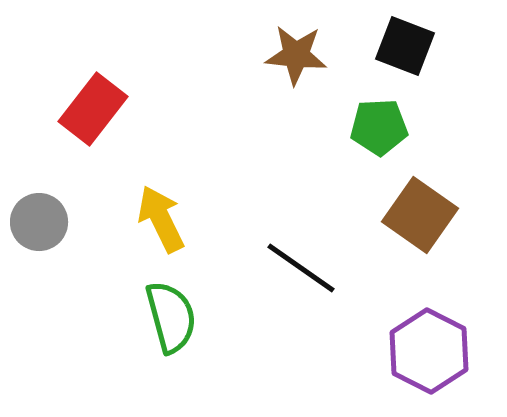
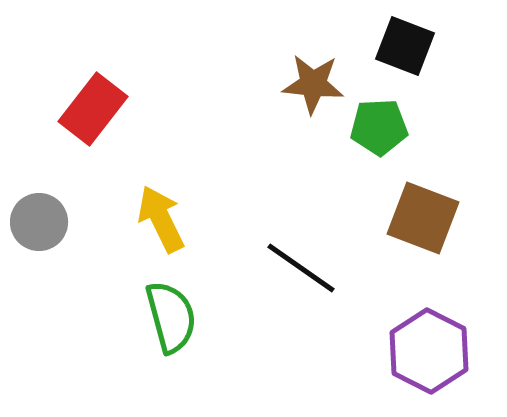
brown star: moved 17 px right, 29 px down
brown square: moved 3 px right, 3 px down; rotated 14 degrees counterclockwise
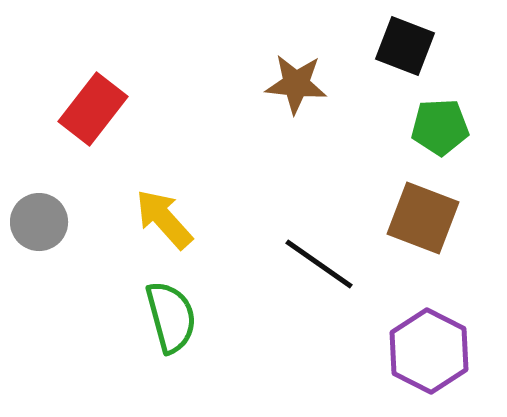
brown star: moved 17 px left
green pentagon: moved 61 px right
yellow arrow: moved 3 px right; rotated 16 degrees counterclockwise
black line: moved 18 px right, 4 px up
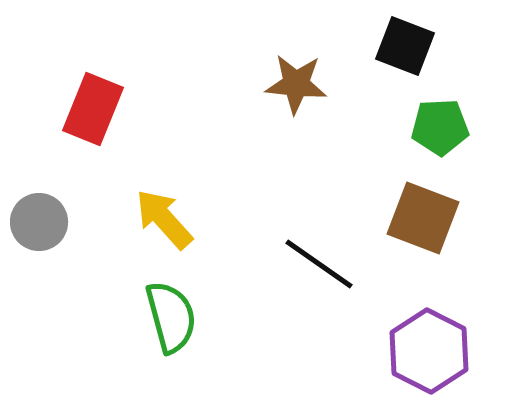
red rectangle: rotated 16 degrees counterclockwise
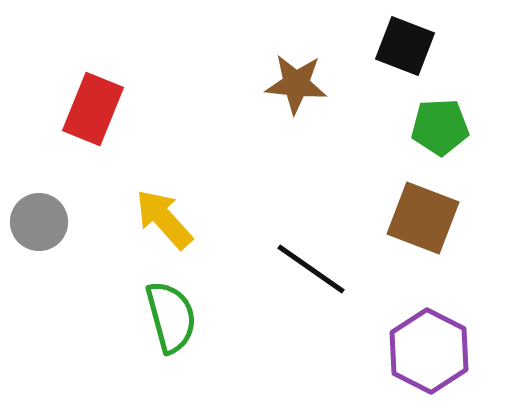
black line: moved 8 px left, 5 px down
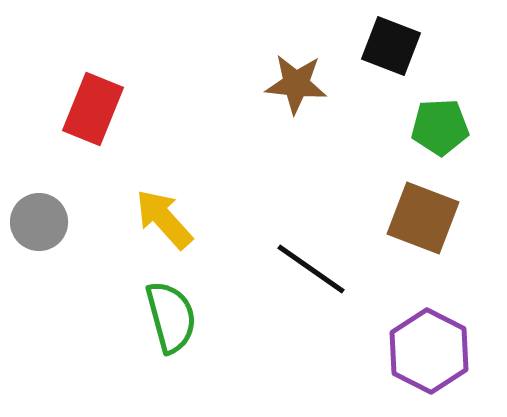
black square: moved 14 px left
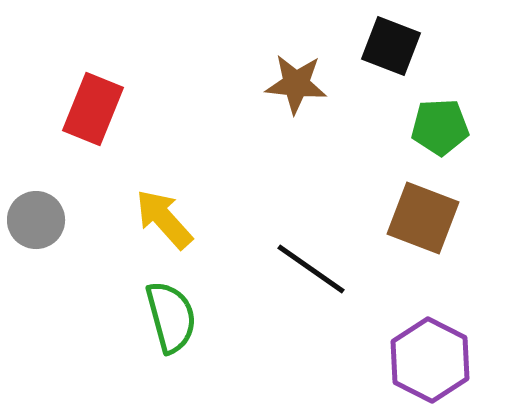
gray circle: moved 3 px left, 2 px up
purple hexagon: moved 1 px right, 9 px down
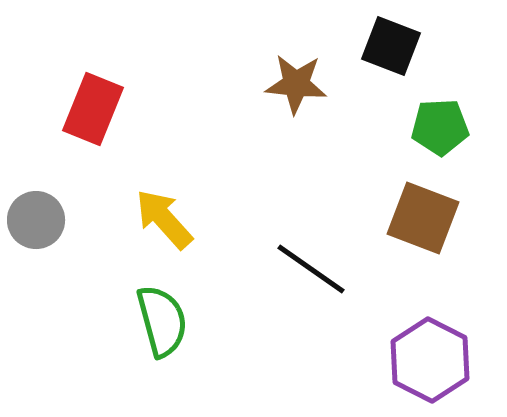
green semicircle: moved 9 px left, 4 px down
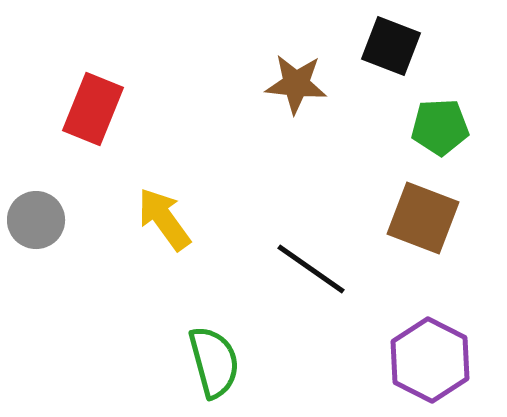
yellow arrow: rotated 6 degrees clockwise
green semicircle: moved 52 px right, 41 px down
